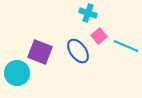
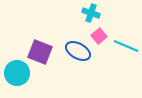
cyan cross: moved 3 px right
blue ellipse: rotated 25 degrees counterclockwise
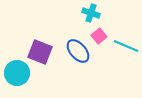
blue ellipse: rotated 20 degrees clockwise
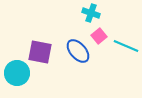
purple square: rotated 10 degrees counterclockwise
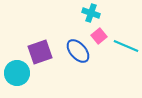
purple square: rotated 30 degrees counterclockwise
